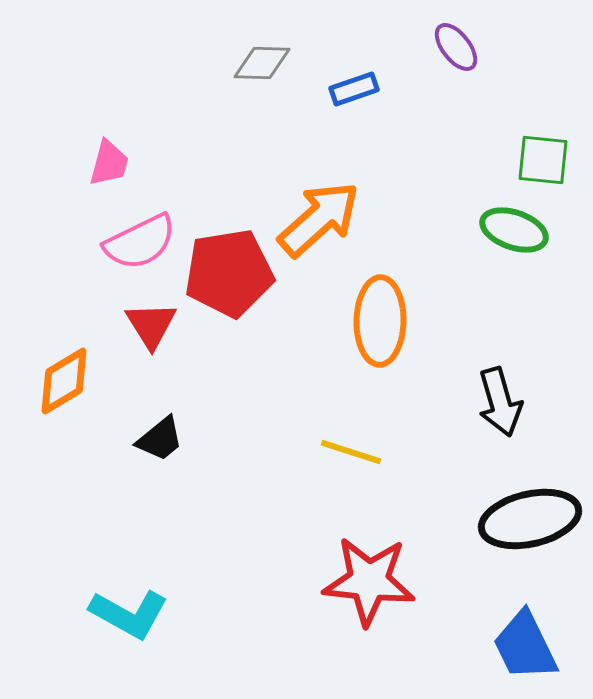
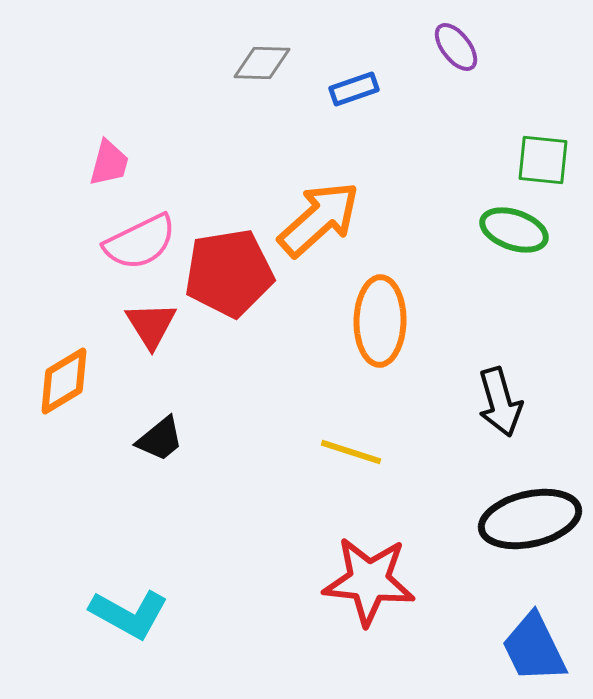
blue trapezoid: moved 9 px right, 2 px down
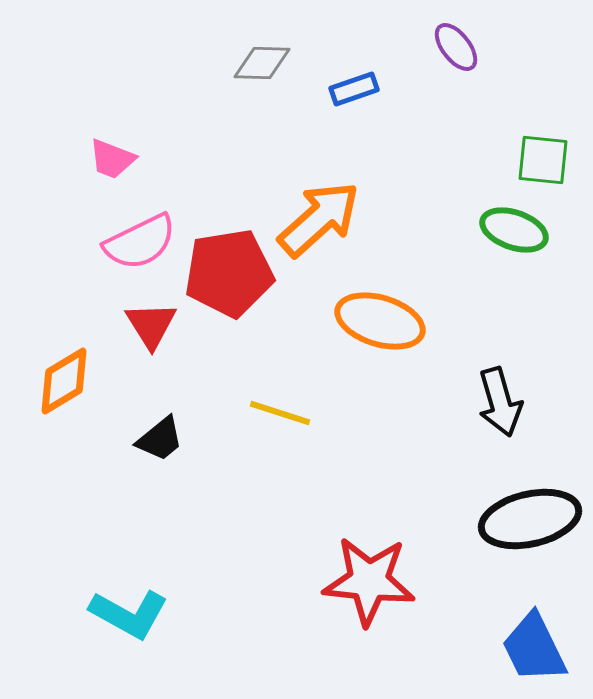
pink trapezoid: moved 3 px right, 4 px up; rotated 96 degrees clockwise
orange ellipse: rotated 74 degrees counterclockwise
yellow line: moved 71 px left, 39 px up
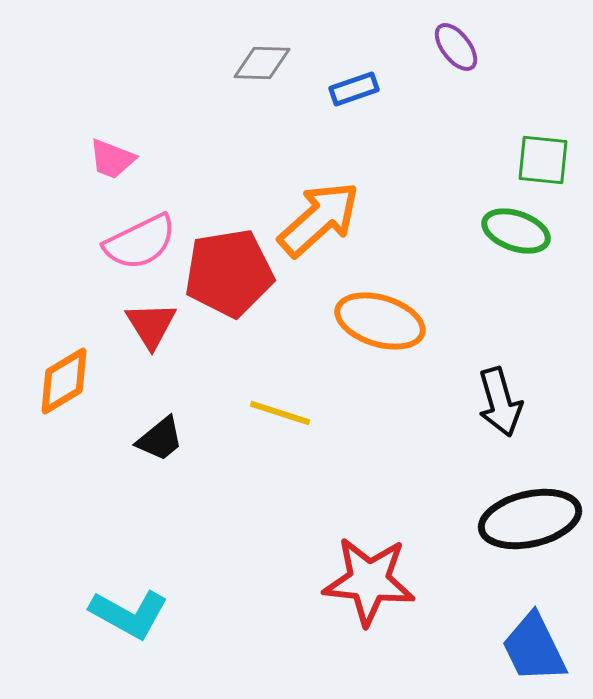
green ellipse: moved 2 px right, 1 px down
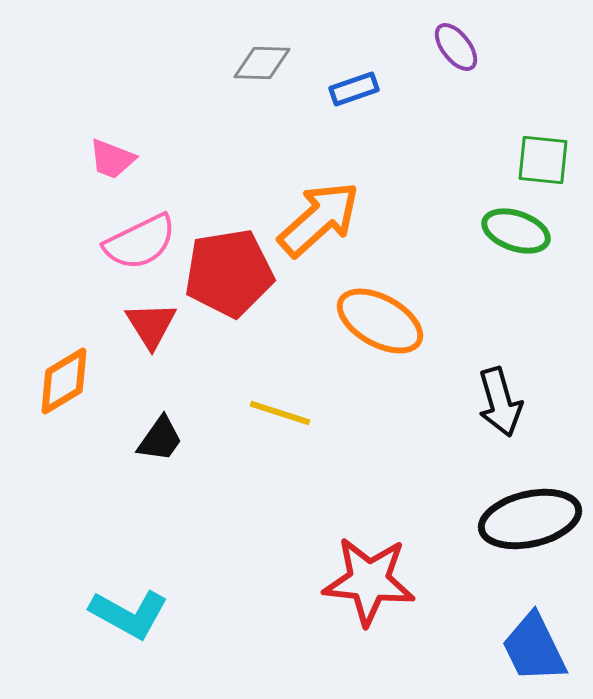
orange ellipse: rotated 12 degrees clockwise
black trapezoid: rotated 16 degrees counterclockwise
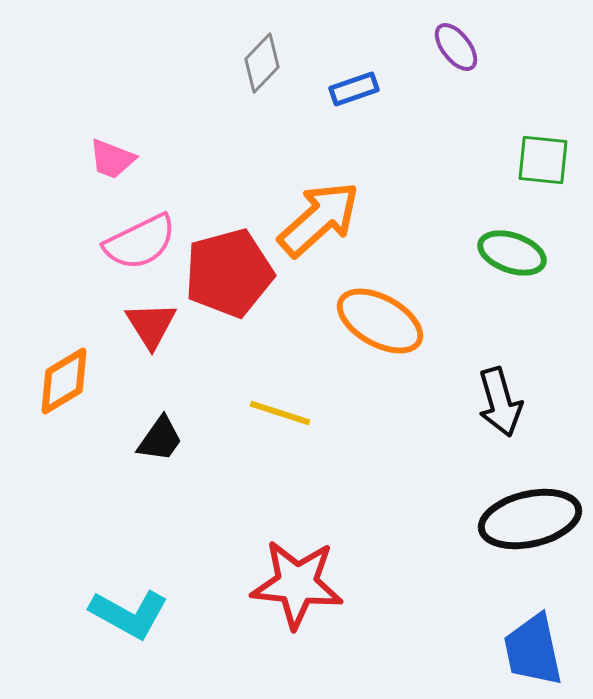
gray diamond: rotated 48 degrees counterclockwise
green ellipse: moved 4 px left, 22 px down
red pentagon: rotated 6 degrees counterclockwise
red star: moved 72 px left, 3 px down
blue trapezoid: moved 1 px left, 2 px down; rotated 14 degrees clockwise
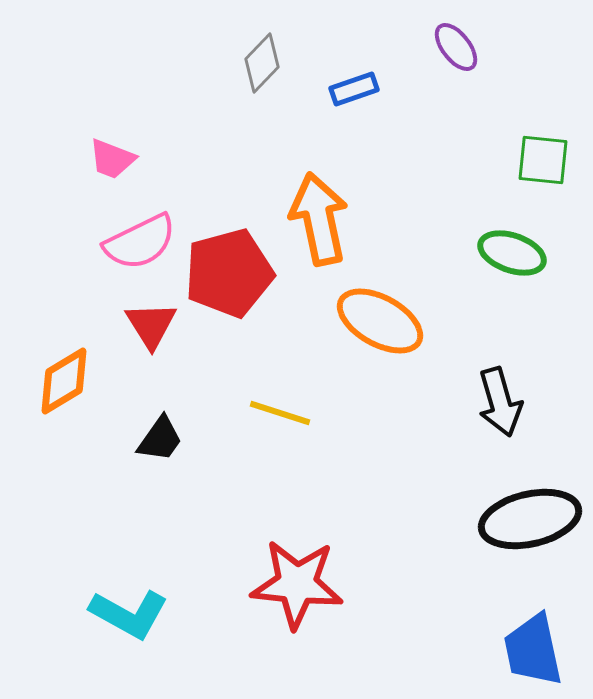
orange arrow: rotated 60 degrees counterclockwise
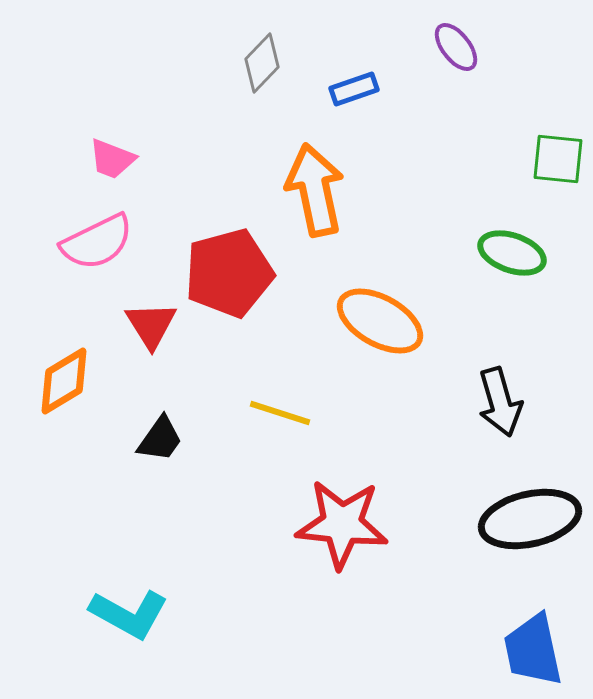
green square: moved 15 px right, 1 px up
orange arrow: moved 4 px left, 29 px up
pink semicircle: moved 43 px left
red star: moved 45 px right, 60 px up
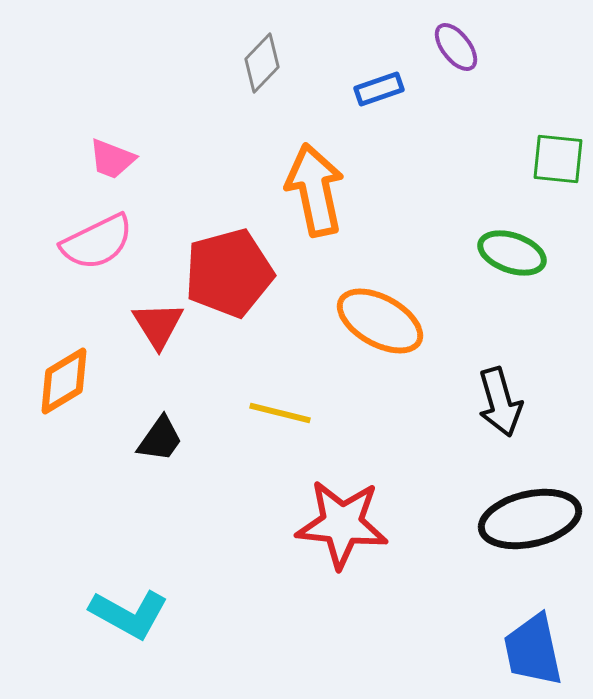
blue rectangle: moved 25 px right
red triangle: moved 7 px right
yellow line: rotated 4 degrees counterclockwise
